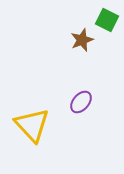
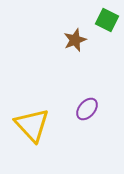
brown star: moved 7 px left
purple ellipse: moved 6 px right, 7 px down
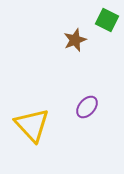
purple ellipse: moved 2 px up
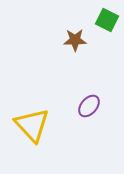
brown star: rotated 20 degrees clockwise
purple ellipse: moved 2 px right, 1 px up
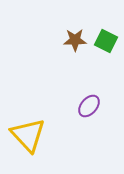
green square: moved 1 px left, 21 px down
yellow triangle: moved 4 px left, 10 px down
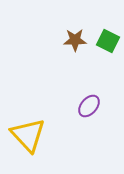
green square: moved 2 px right
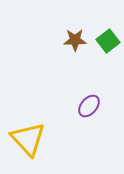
green square: rotated 25 degrees clockwise
yellow triangle: moved 4 px down
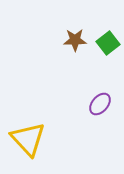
green square: moved 2 px down
purple ellipse: moved 11 px right, 2 px up
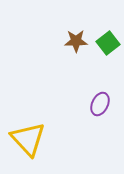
brown star: moved 1 px right, 1 px down
purple ellipse: rotated 15 degrees counterclockwise
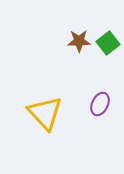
brown star: moved 3 px right
yellow triangle: moved 17 px right, 26 px up
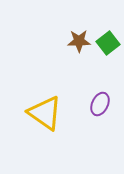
yellow triangle: rotated 12 degrees counterclockwise
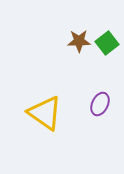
green square: moved 1 px left
